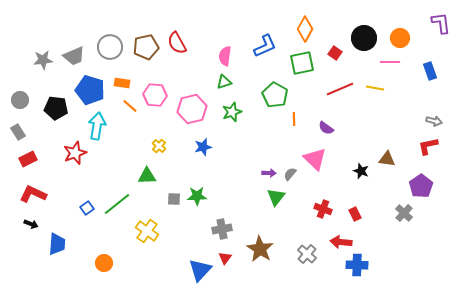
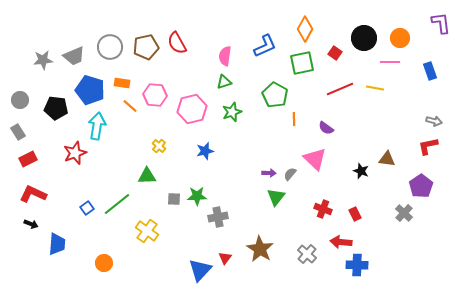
blue star at (203, 147): moved 2 px right, 4 px down
gray cross at (222, 229): moved 4 px left, 12 px up
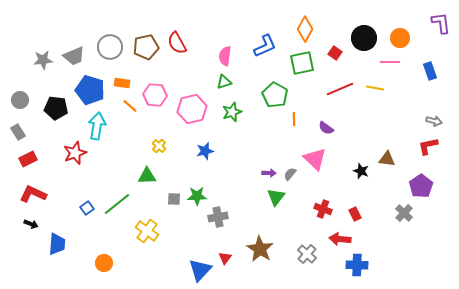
red arrow at (341, 242): moved 1 px left, 3 px up
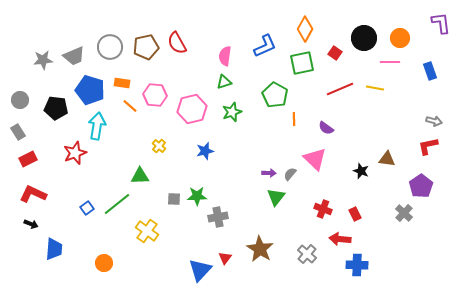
green triangle at (147, 176): moved 7 px left
blue trapezoid at (57, 244): moved 3 px left, 5 px down
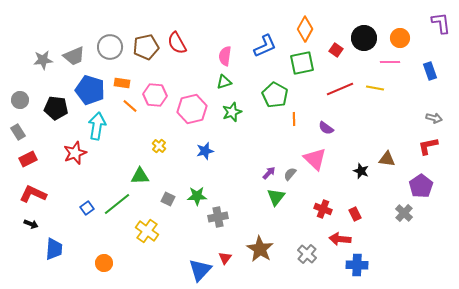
red square at (335, 53): moved 1 px right, 3 px up
gray arrow at (434, 121): moved 3 px up
purple arrow at (269, 173): rotated 48 degrees counterclockwise
gray square at (174, 199): moved 6 px left; rotated 24 degrees clockwise
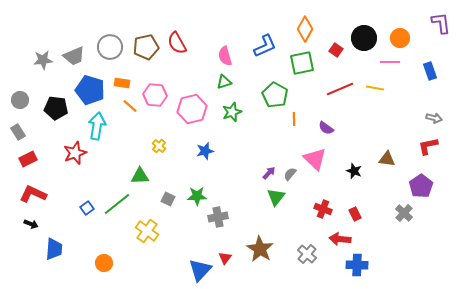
pink semicircle at (225, 56): rotated 24 degrees counterclockwise
black star at (361, 171): moved 7 px left
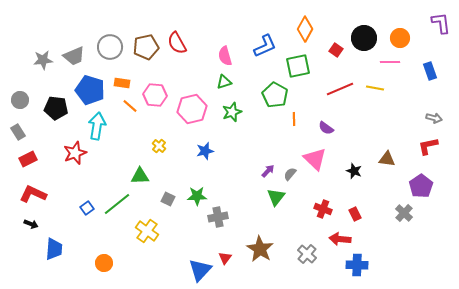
green square at (302, 63): moved 4 px left, 3 px down
purple arrow at (269, 173): moved 1 px left, 2 px up
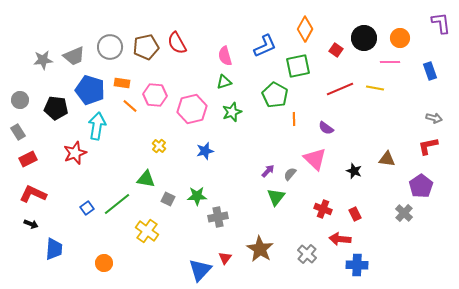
green triangle at (140, 176): moved 6 px right, 3 px down; rotated 12 degrees clockwise
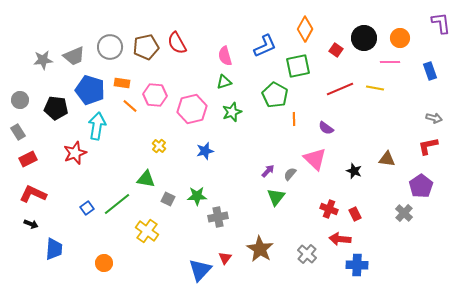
red cross at (323, 209): moved 6 px right
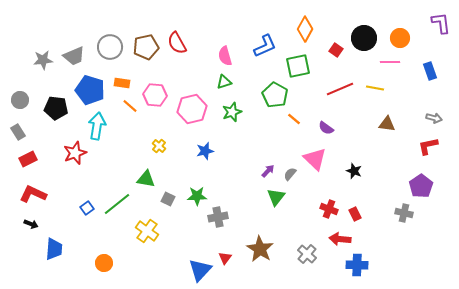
orange line at (294, 119): rotated 48 degrees counterclockwise
brown triangle at (387, 159): moved 35 px up
gray cross at (404, 213): rotated 30 degrees counterclockwise
